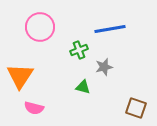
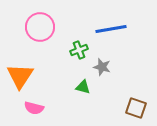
blue line: moved 1 px right
gray star: moved 2 px left; rotated 30 degrees clockwise
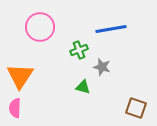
pink semicircle: moved 19 px left; rotated 78 degrees clockwise
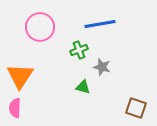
blue line: moved 11 px left, 5 px up
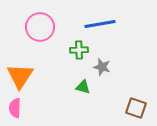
green cross: rotated 18 degrees clockwise
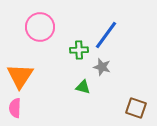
blue line: moved 6 px right, 11 px down; rotated 44 degrees counterclockwise
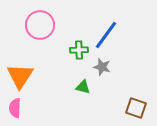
pink circle: moved 2 px up
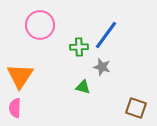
green cross: moved 3 px up
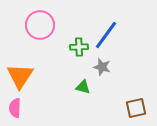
brown square: rotated 30 degrees counterclockwise
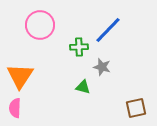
blue line: moved 2 px right, 5 px up; rotated 8 degrees clockwise
